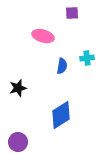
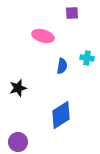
cyan cross: rotated 16 degrees clockwise
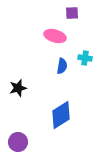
pink ellipse: moved 12 px right
cyan cross: moved 2 px left
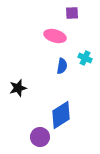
cyan cross: rotated 16 degrees clockwise
purple circle: moved 22 px right, 5 px up
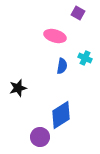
purple square: moved 6 px right; rotated 32 degrees clockwise
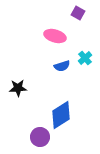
cyan cross: rotated 24 degrees clockwise
blue semicircle: rotated 63 degrees clockwise
black star: rotated 12 degrees clockwise
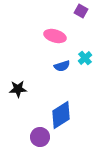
purple square: moved 3 px right, 2 px up
black star: moved 1 px down
